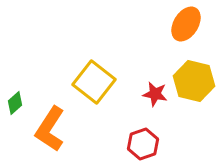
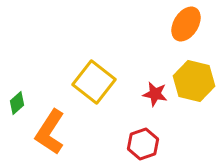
green diamond: moved 2 px right
orange L-shape: moved 3 px down
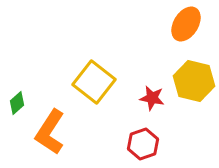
red star: moved 3 px left, 4 px down
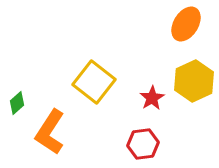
yellow hexagon: rotated 21 degrees clockwise
red star: rotated 30 degrees clockwise
red hexagon: rotated 12 degrees clockwise
